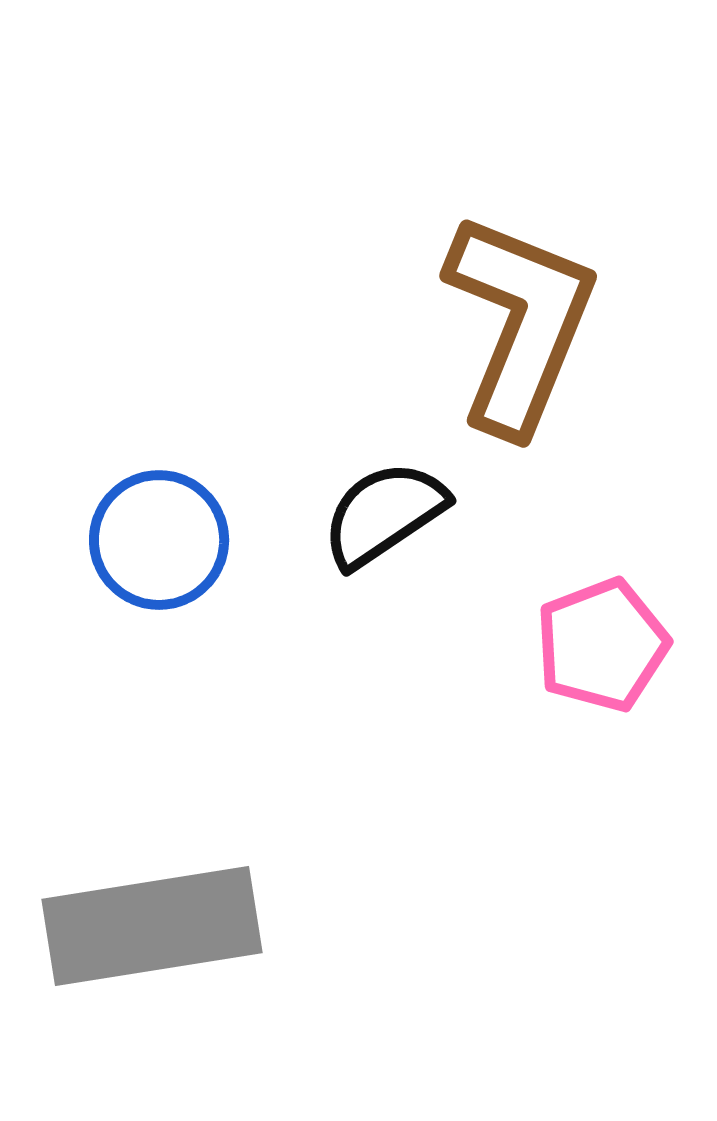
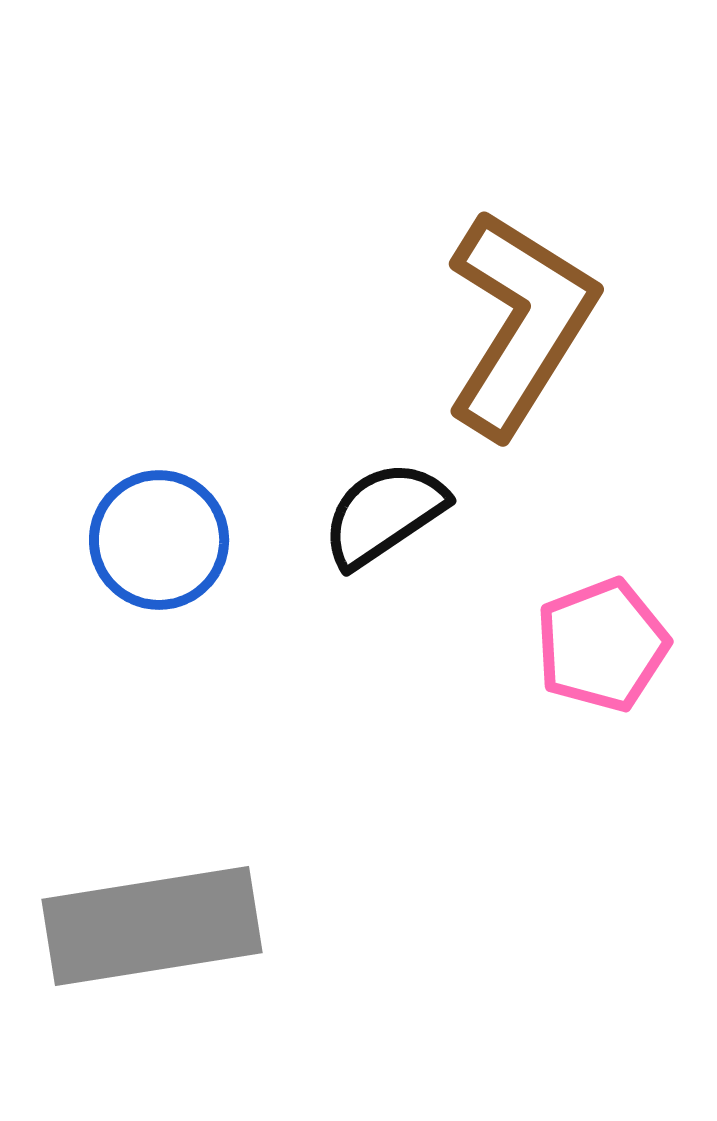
brown L-shape: rotated 10 degrees clockwise
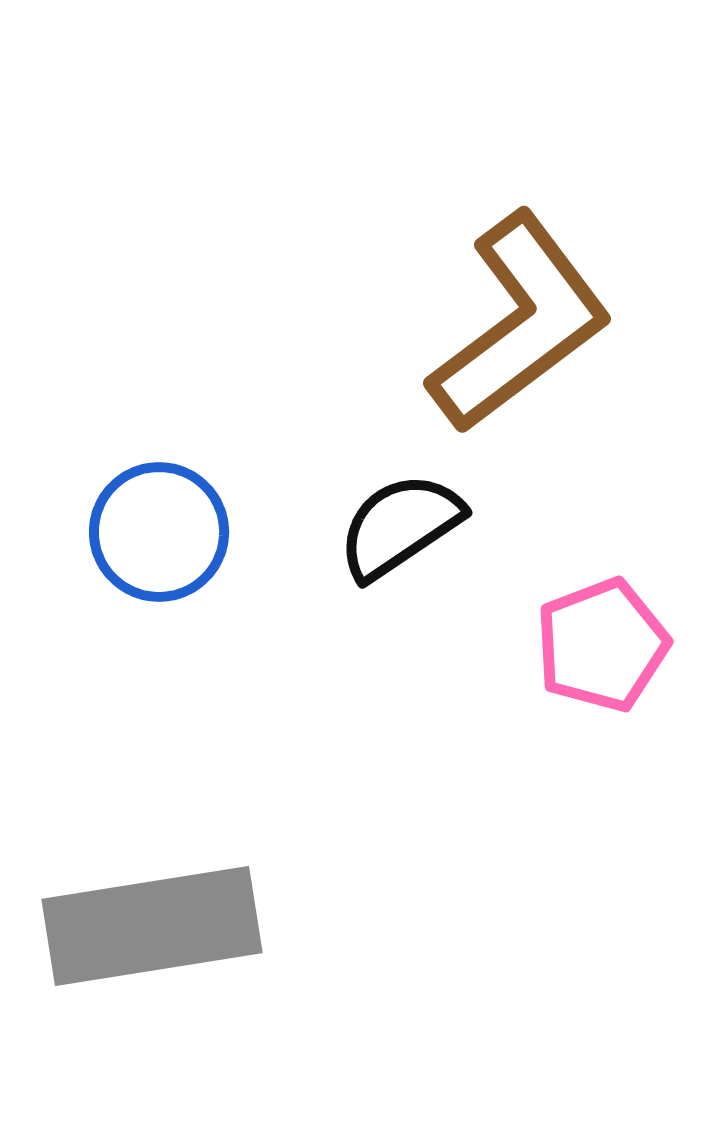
brown L-shape: rotated 21 degrees clockwise
black semicircle: moved 16 px right, 12 px down
blue circle: moved 8 px up
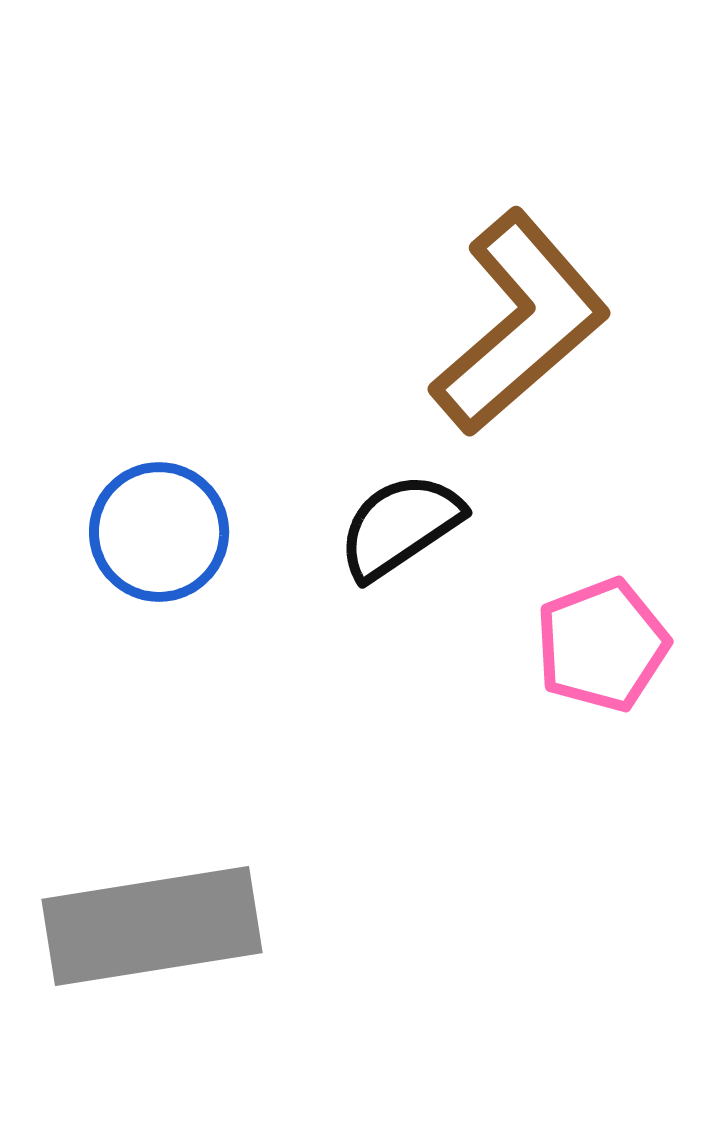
brown L-shape: rotated 4 degrees counterclockwise
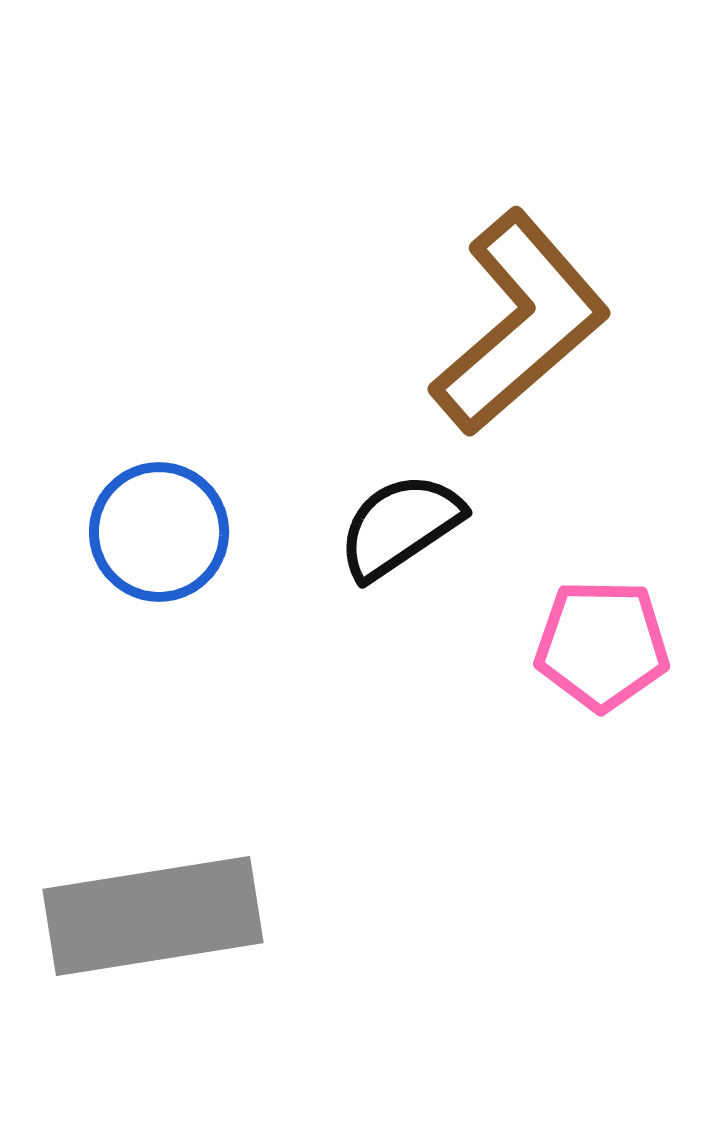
pink pentagon: rotated 22 degrees clockwise
gray rectangle: moved 1 px right, 10 px up
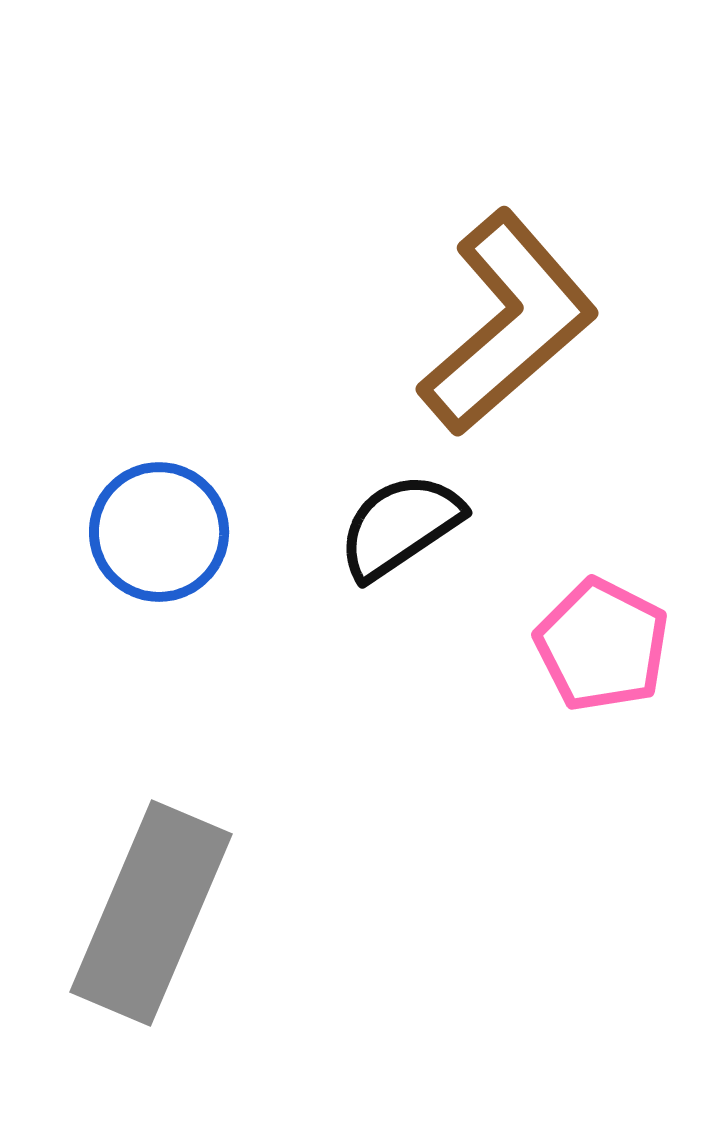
brown L-shape: moved 12 px left
pink pentagon: rotated 26 degrees clockwise
gray rectangle: moved 2 px left, 3 px up; rotated 58 degrees counterclockwise
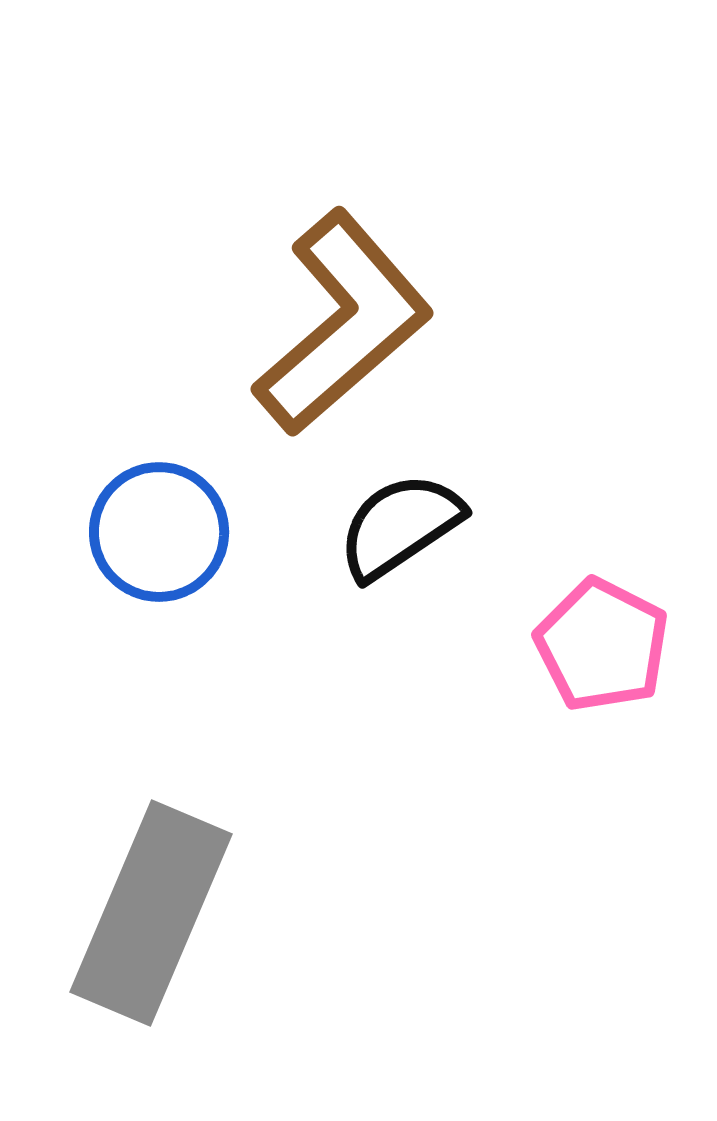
brown L-shape: moved 165 px left
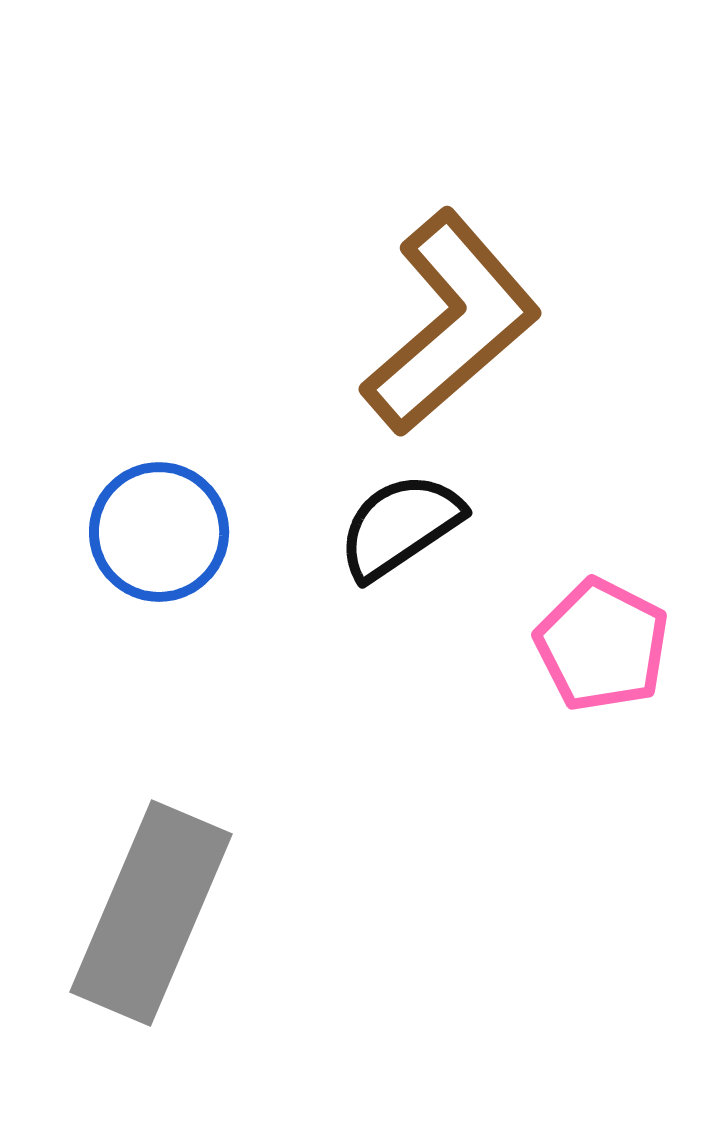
brown L-shape: moved 108 px right
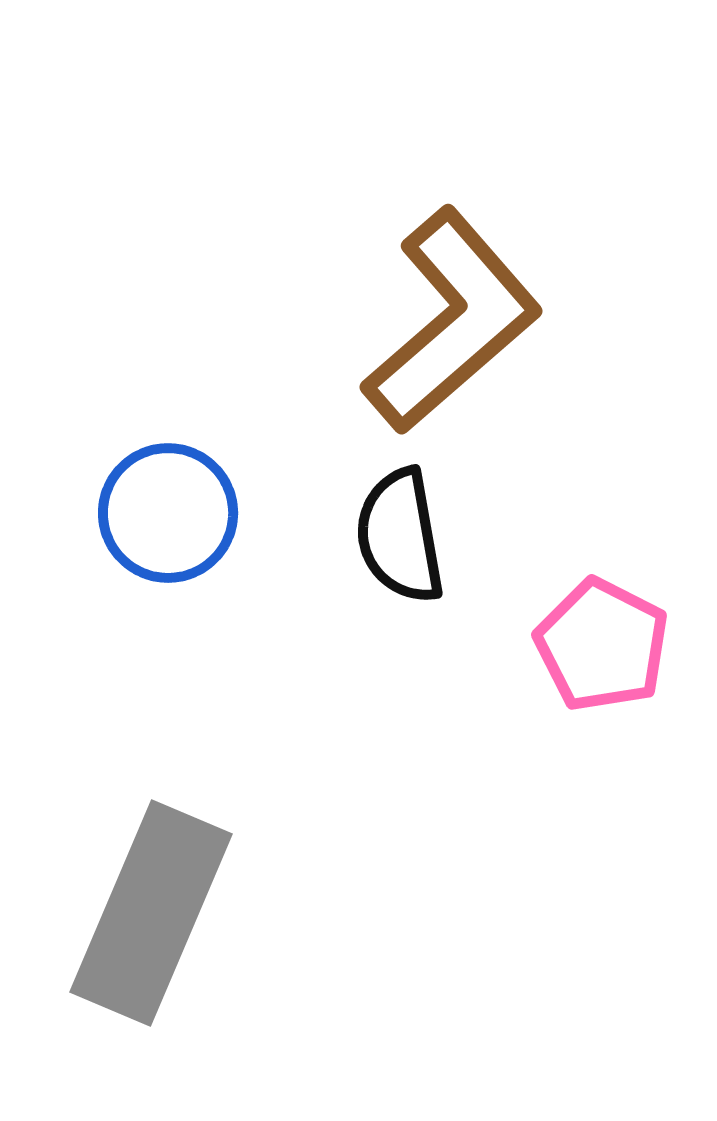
brown L-shape: moved 1 px right, 2 px up
black semicircle: moved 10 px down; rotated 66 degrees counterclockwise
blue circle: moved 9 px right, 19 px up
